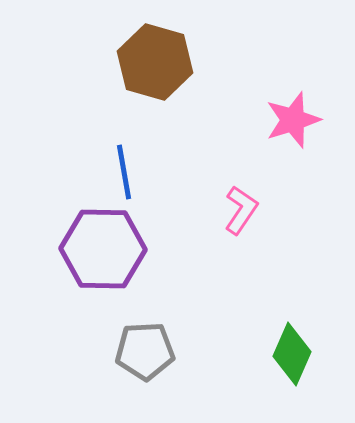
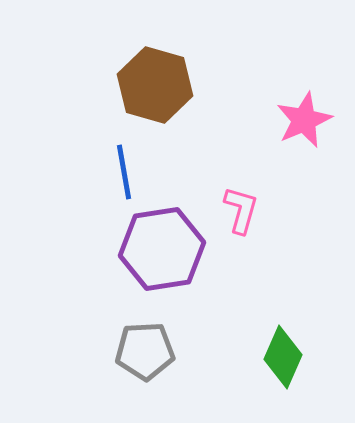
brown hexagon: moved 23 px down
pink star: moved 11 px right; rotated 6 degrees counterclockwise
pink L-shape: rotated 18 degrees counterclockwise
purple hexagon: moved 59 px right; rotated 10 degrees counterclockwise
green diamond: moved 9 px left, 3 px down
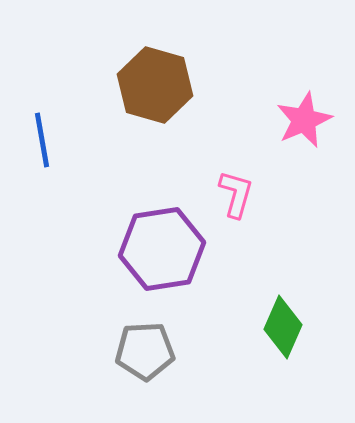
blue line: moved 82 px left, 32 px up
pink L-shape: moved 5 px left, 16 px up
green diamond: moved 30 px up
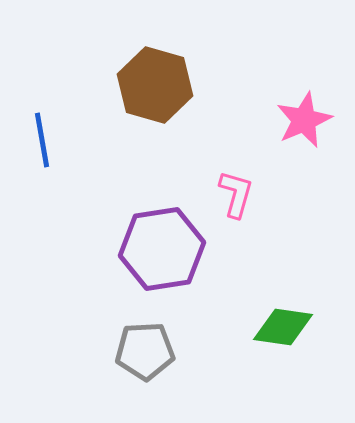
green diamond: rotated 74 degrees clockwise
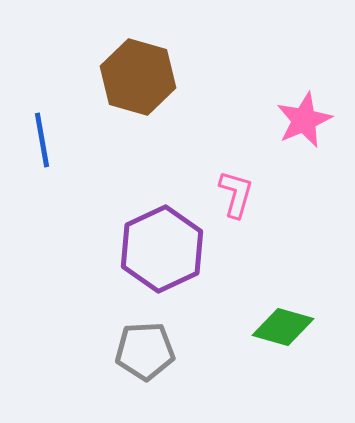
brown hexagon: moved 17 px left, 8 px up
purple hexagon: rotated 16 degrees counterclockwise
green diamond: rotated 8 degrees clockwise
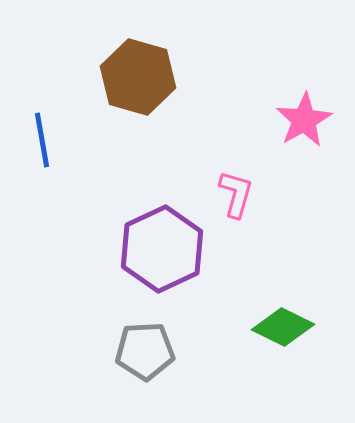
pink star: rotated 6 degrees counterclockwise
green diamond: rotated 10 degrees clockwise
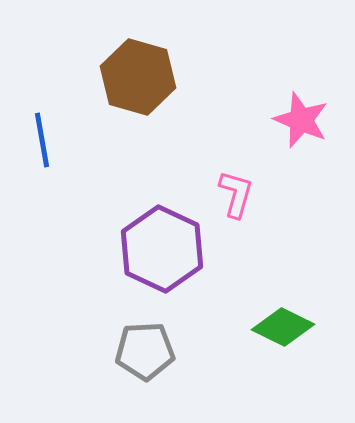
pink star: moved 3 px left; rotated 20 degrees counterclockwise
purple hexagon: rotated 10 degrees counterclockwise
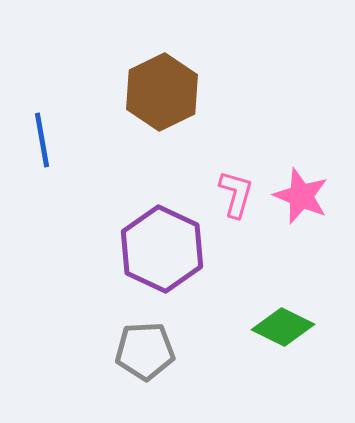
brown hexagon: moved 24 px right, 15 px down; rotated 18 degrees clockwise
pink star: moved 76 px down
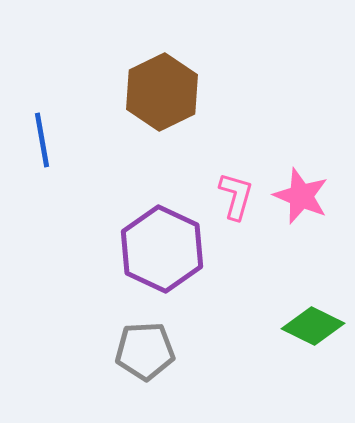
pink L-shape: moved 2 px down
green diamond: moved 30 px right, 1 px up
